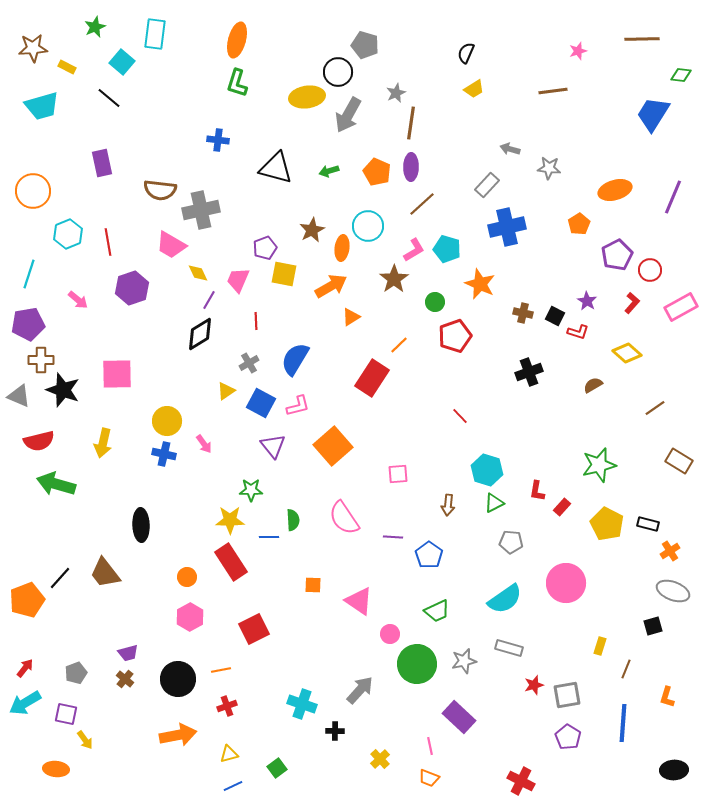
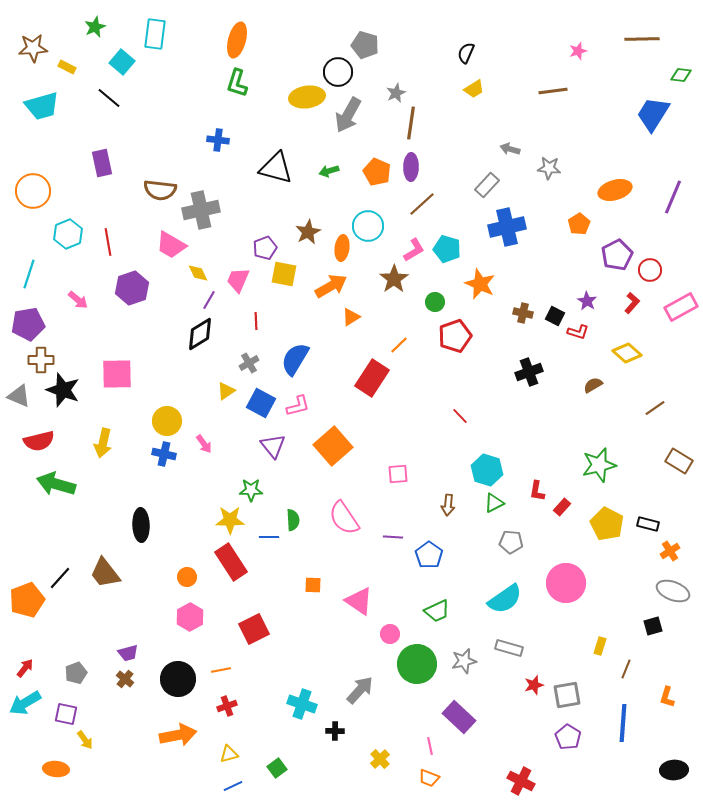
brown star at (312, 230): moved 4 px left, 2 px down
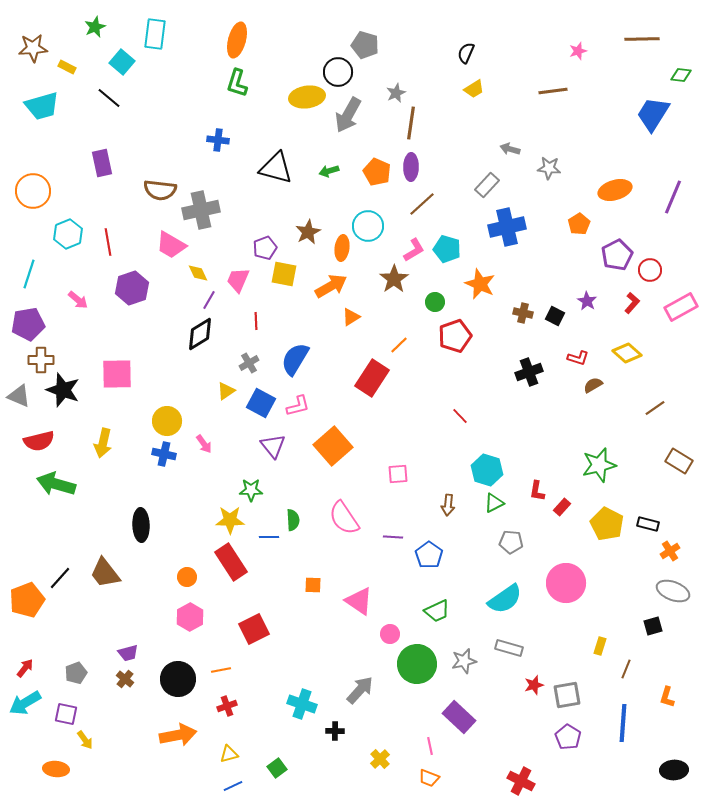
red L-shape at (578, 332): moved 26 px down
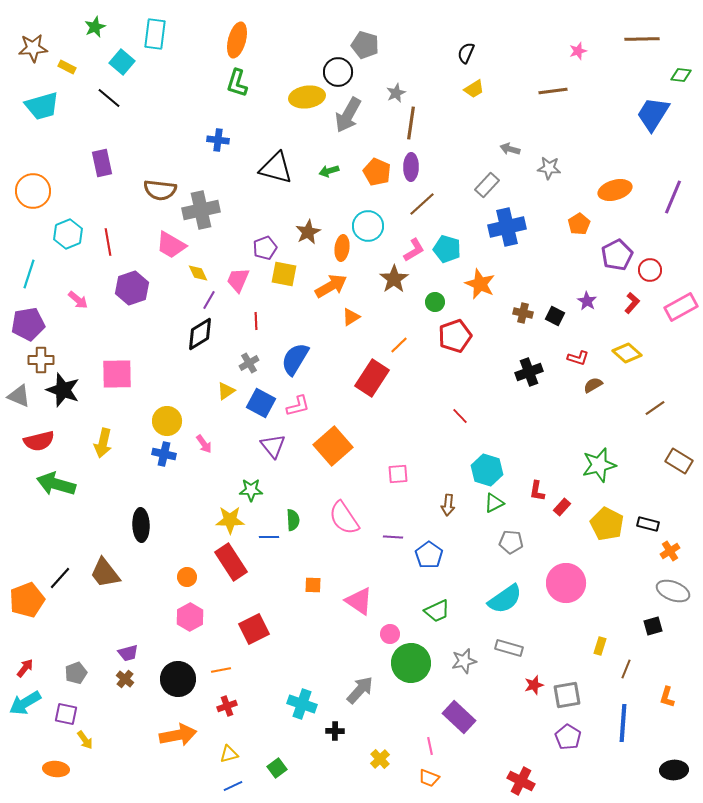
green circle at (417, 664): moved 6 px left, 1 px up
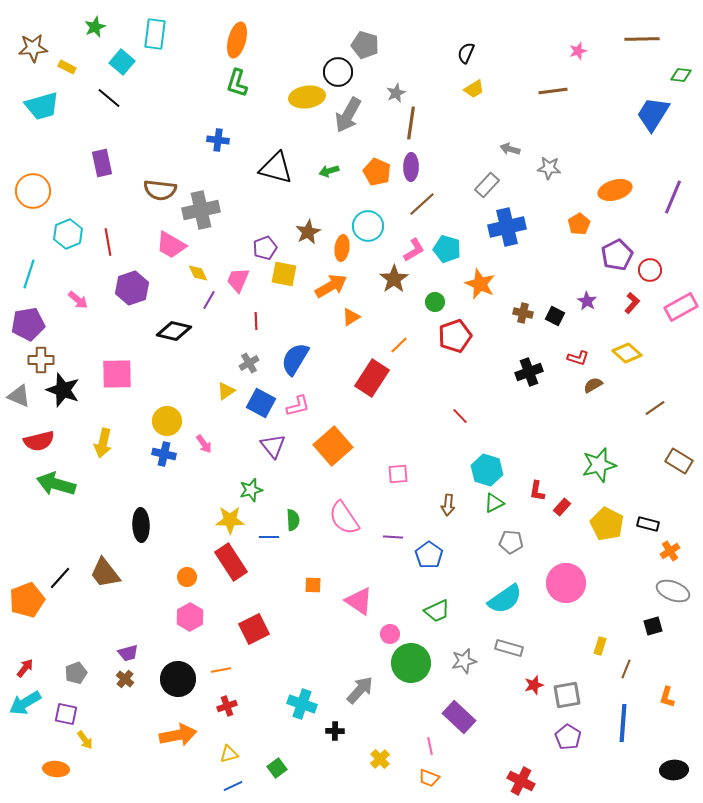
black diamond at (200, 334): moved 26 px left, 3 px up; rotated 44 degrees clockwise
green star at (251, 490): rotated 15 degrees counterclockwise
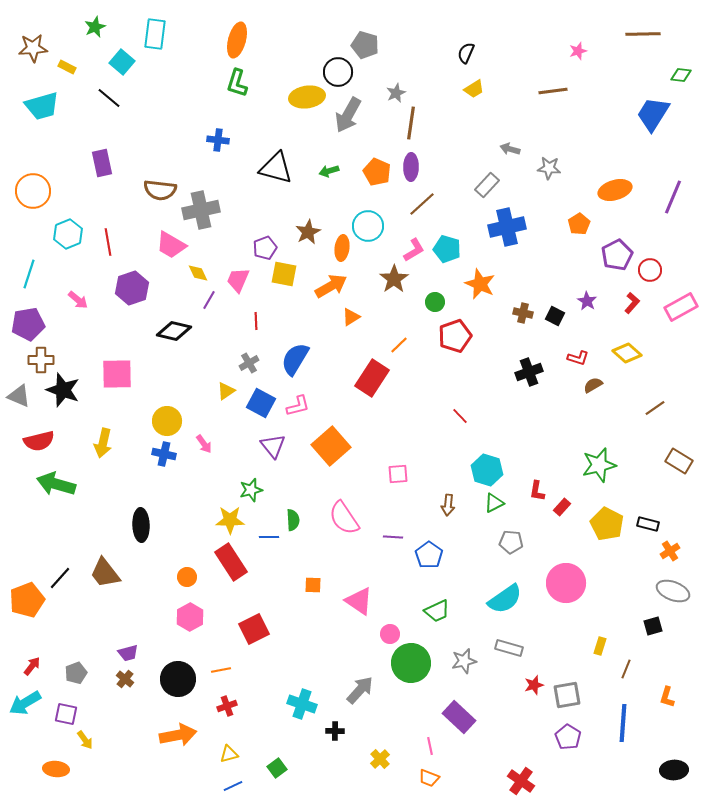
brown line at (642, 39): moved 1 px right, 5 px up
orange square at (333, 446): moved 2 px left
red arrow at (25, 668): moved 7 px right, 2 px up
red cross at (521, 781): rotated 8 degrees clockwise
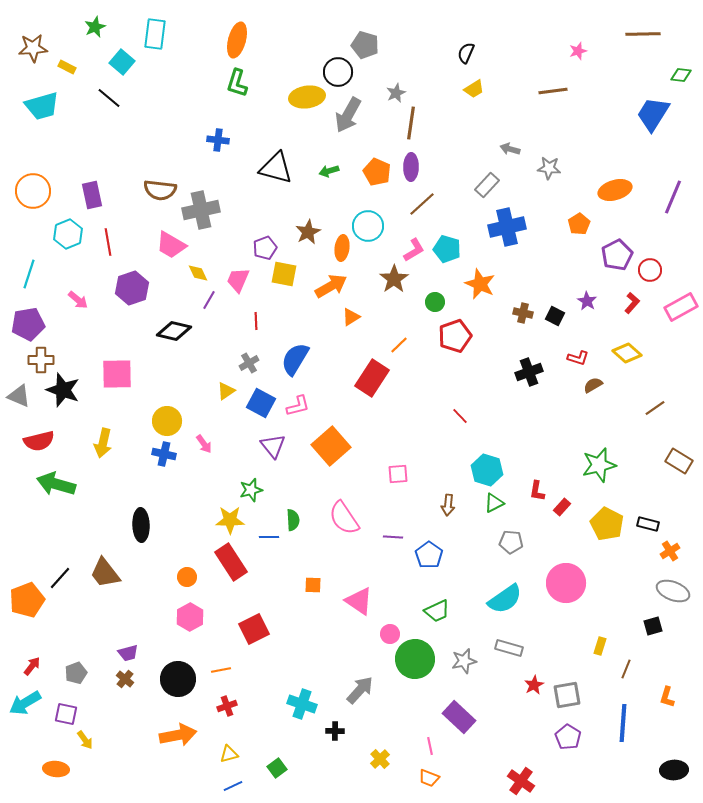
purple rectangle at (102, 163): moved 10 px left, 32 px down
green circle at (411, 663): moved 4 px right, 4 px up
red star at (534, 685): rotated 12 degrees counterclockwise
